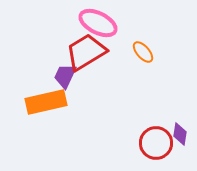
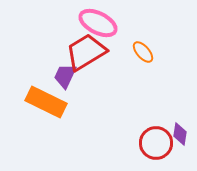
orange rectangle: rotated 39 degrees clockwise
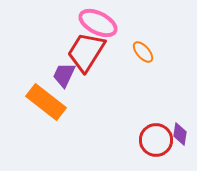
red trapezoid: rotated 27 degrees counterclockwise
purple trapezoid: moved 1 px left, 1 px up
orange rectangle: rotated 12 degrees clockwise
red circle: moved 3 px up
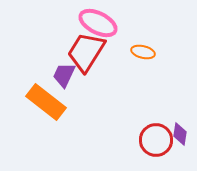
orange ellipse: rotated 35 degrees counterclockwise
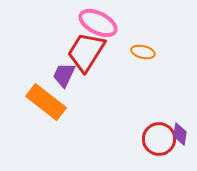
red circle: moved 3 px right, 1 px up
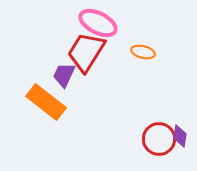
purple diamond: moved 2 px down
